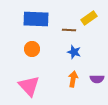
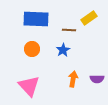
blue star: moved 11 px left, 2 px up; rotated 24 degrees clockwise
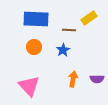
orange circle: moved 2 px right, 2 px up
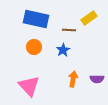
blue rectangle: rotated 10 degrees clockwise
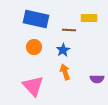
yellow rectangle: rotated 35 degrees clockwise
orange arrow: moved 8 px left, 7 px up; rotated 28 degrees counterclockwise
pink triangle: moved 4 px right
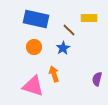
brown line: rotated 40 degrees clockwise
blue star: moved 2 px up
orange arrow: moved 11 px left, 2 px down
purple semicircle: rotated 104 degrees clockwise
pink triangle: rotated 30 degrees counterclockwise
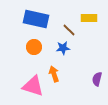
blue star: rotated 24 degrees clockwise
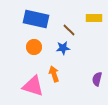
yellow rectangle: moved 5 px right
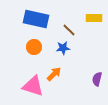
orange arrow: rotated 63 degrees clockwise
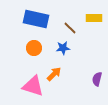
brown line: moved 1 px right, 2 px up
orange circle: moved 1 px down
